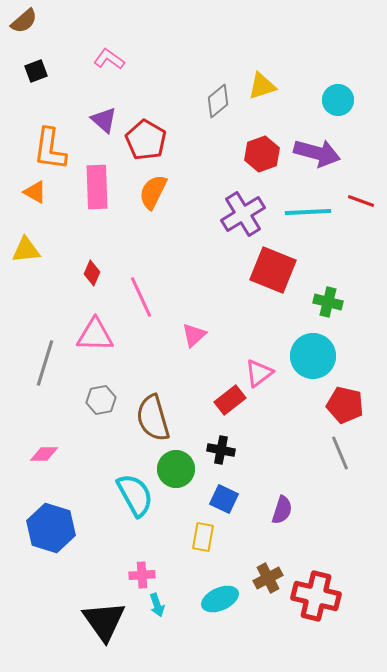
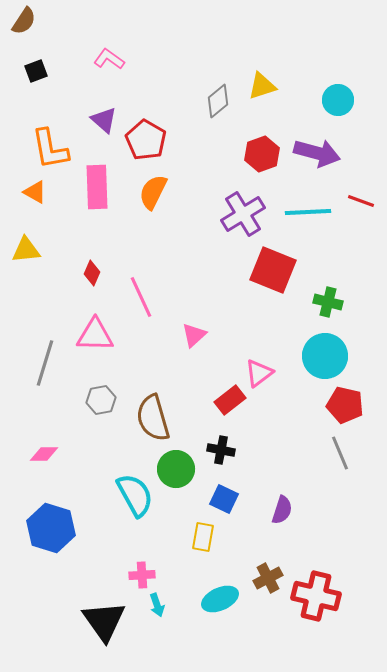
brown semicircle at (24, 21): rotated 16 degrees counterclockwise
orange L-shape at (50, 149): rotated 18 degrees counterclockwise
cyan circle at (313, 356): moved 12 px right
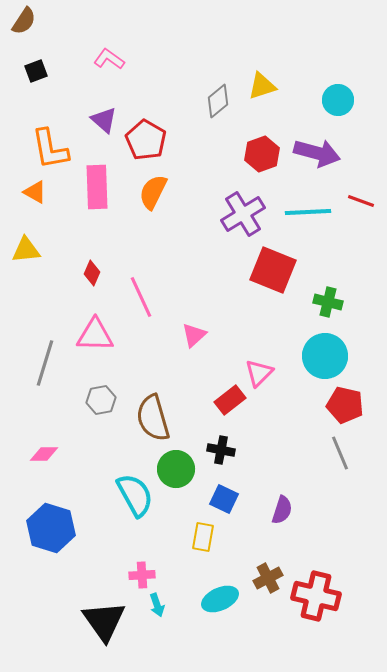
pink triangle at (259, 373): rotated 8 degrees counterclockwise
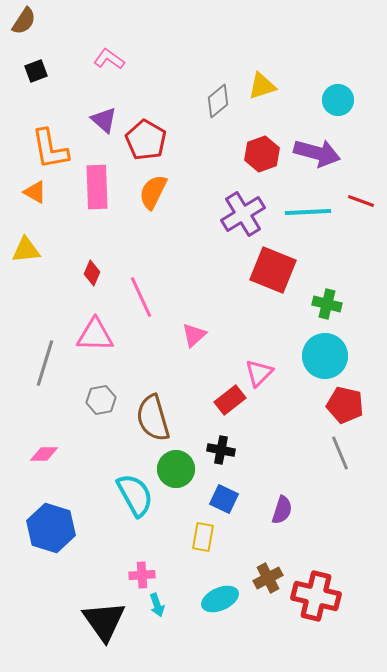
green cross at (328, 302): moved 1 px left, 2 px down
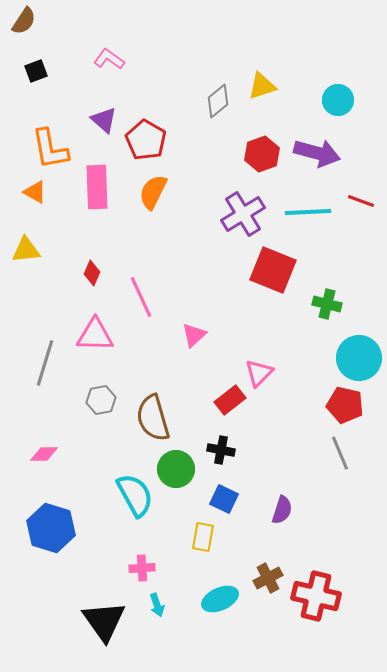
cyan circle at (325, 356): moved 34 px right, 2 px down
pink cross at (142, 575): moved 7 px up
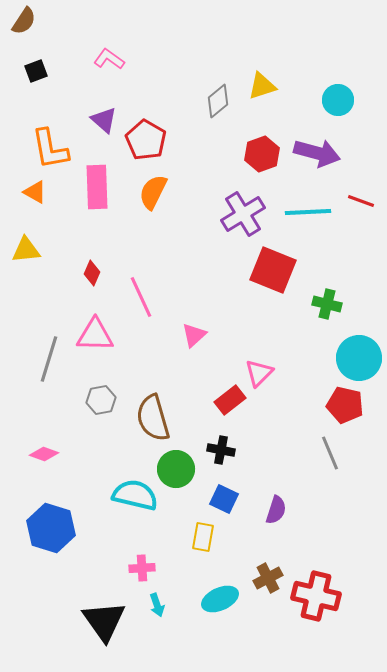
gray line at (45, 363): moved 4 px right, 4 px up
gray line at (340, 453): moved 10 px left
pink diamond at (44, 454): rotated 20 degrees clockwise
cyan semicircle at (135, 495): rotated 48 degrees counterclockwise
purple semicircle at (282, 510): moved 6 px left
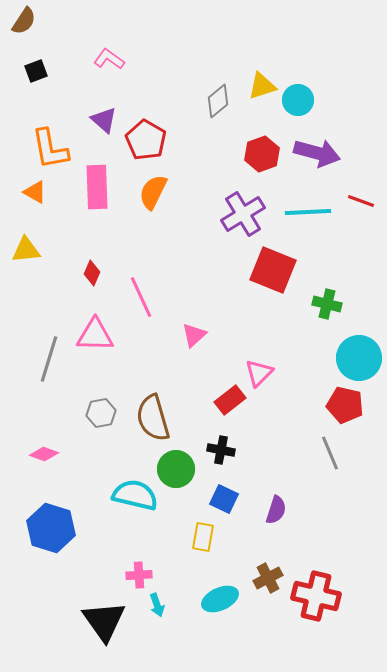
cyan circle at (338, 100): moved 40 px left
gray hexagon at (101, 400): moved 13 px down
pink cross at (142, 568): moved 3 px left, 7 px down
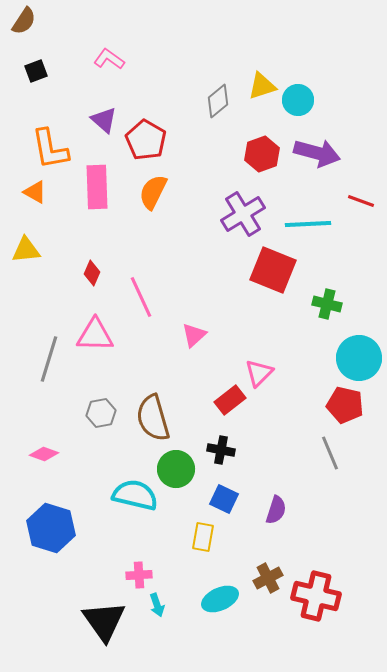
cyan line at (308, 212): moved 12 px down
